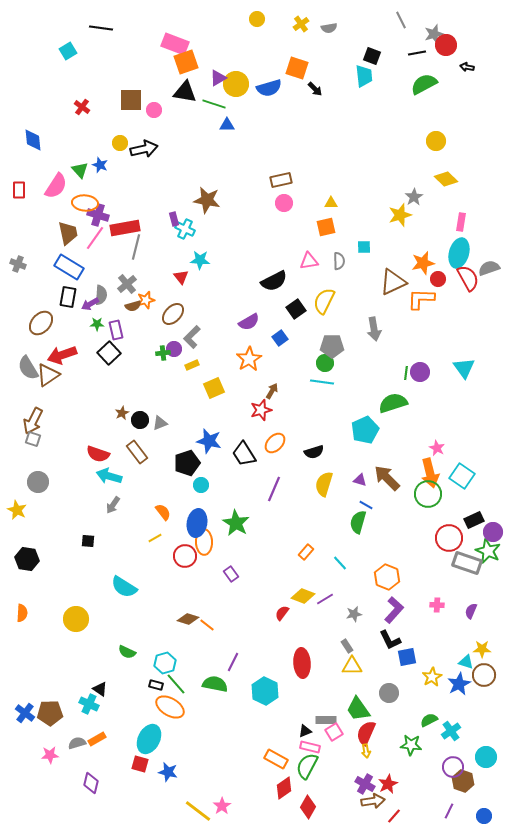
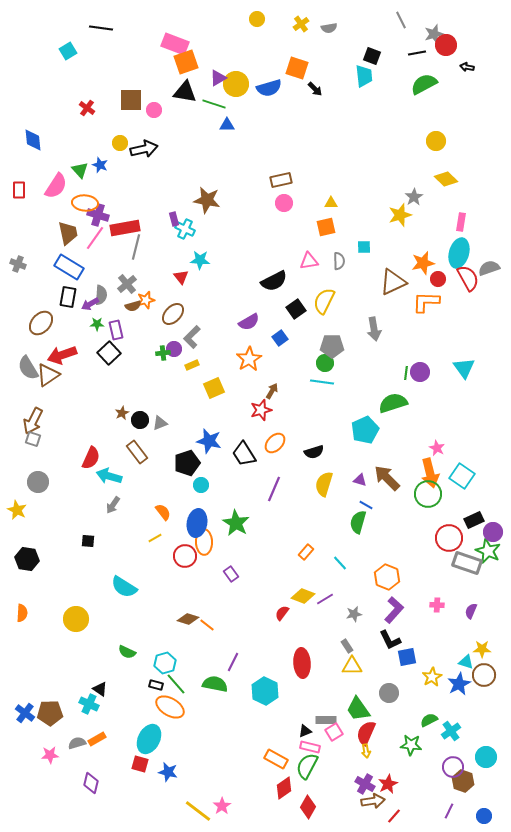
red cross at (82, 107): moved 5 px right, 1 px down
orange L-shape at (421, 299): moved 5 px right, 3 px down
red semicircle at (98, 454): moved 7 px left, 4 px down; rotated 85 degrees counterclockwise
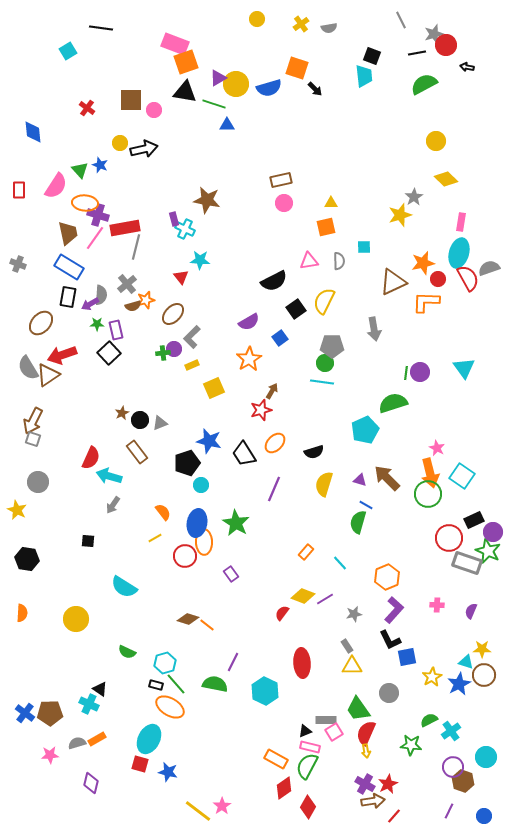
blue diamond at (33, 140): moved 8 px up
orange hexagon at (387, 577): rotated 15 degrees clockwise
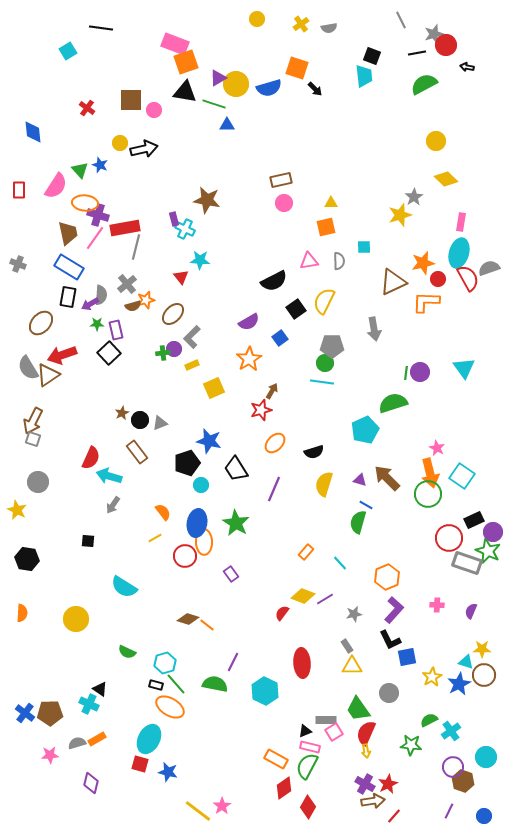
black trapezoid at (244, 454): moved 8 px left, 15 px down
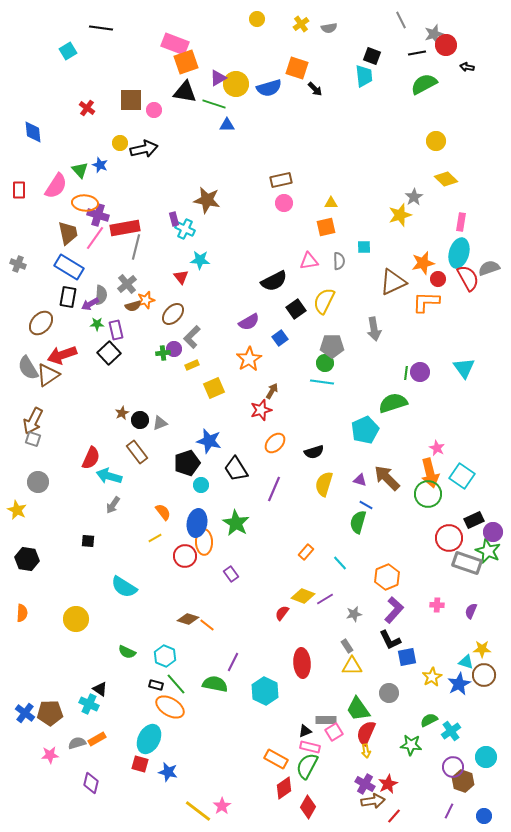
cyan hexagon at (165, 663): moved 7 px up; rotated 20 degrees counterclockwise
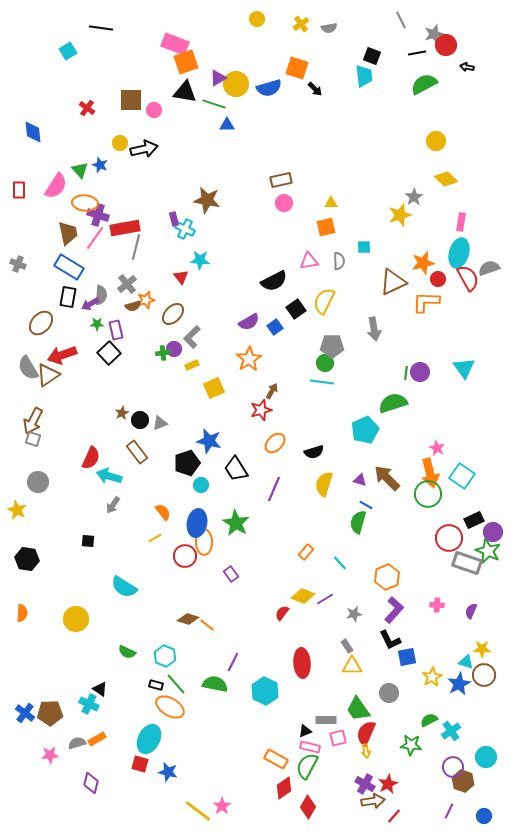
blue square at (280, 338): moved 5 px left, 11 px up
pink square at (334, 732): moved 4 px right, 6 px down; rotated 18 degrees clockwise
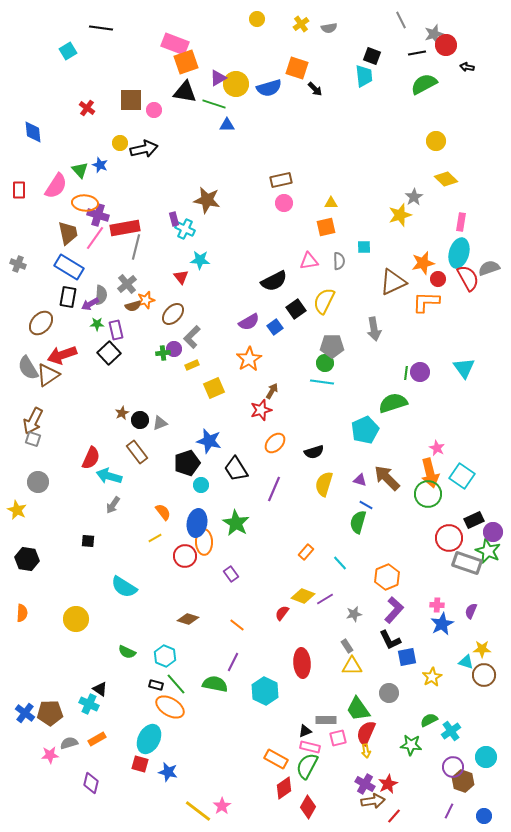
orange line at (207, 625): moved 30 px right
blue star at (459, 684): moved 17 px left, 60 px up
gray semicircle at (77, 743): moved 8 px left
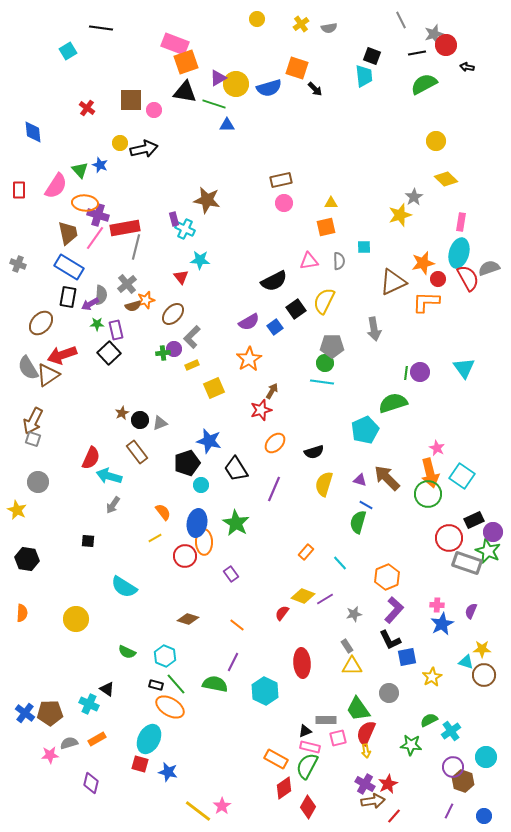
black triangle at (100, 689): moved 7 px right
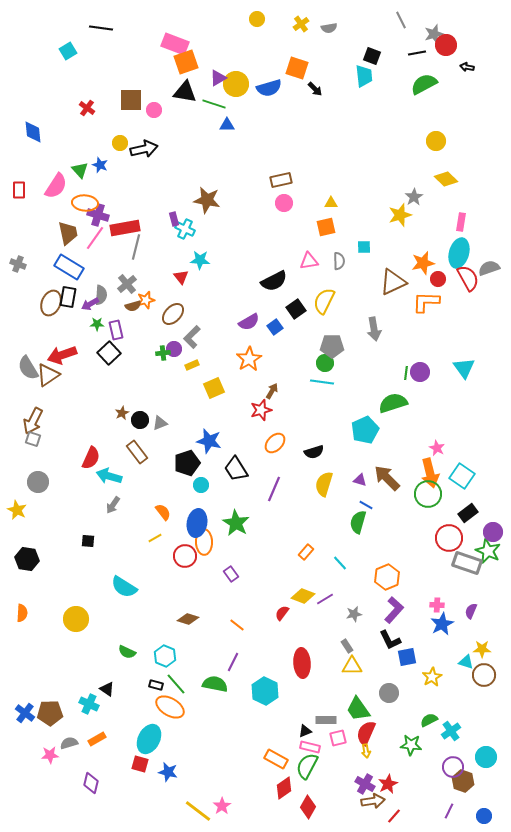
brown ellipse at (41, 323): moved 10 px right, 20 px up; rotated 20 degrees counterclockwise
black rectangle at (474, 520): moved 6 px left, 7 px up; rotated 12 degrees counterclockwise
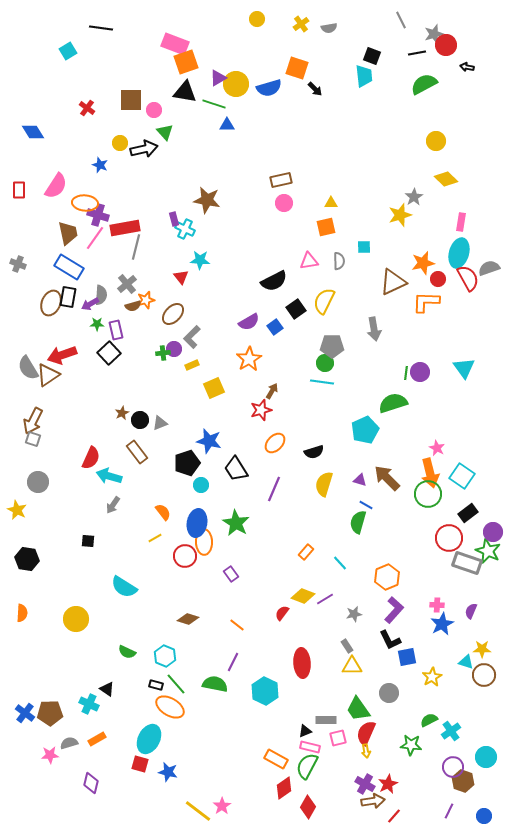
blue diamond at (33, 132): rotated 25 degrees counterclockwise
green triangle at (80, 170): moved 85 px right, 38 px up
